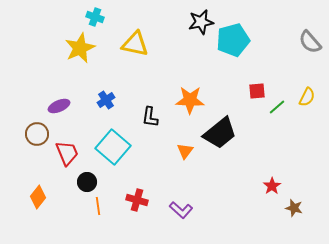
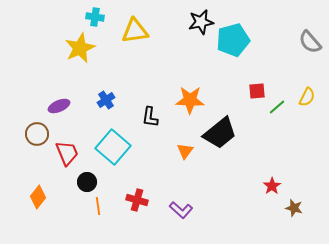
cyan cross: rotated 12 degrees counterclockwise
yellow triangle: moved 13 px up; rotated 20 degrees counterclockwise
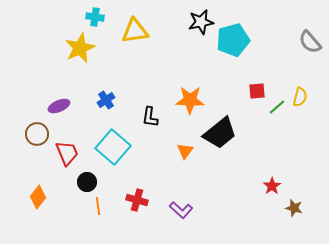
yellow semicircle: moved 7 px left; rotated 12 degrees counterclockwise
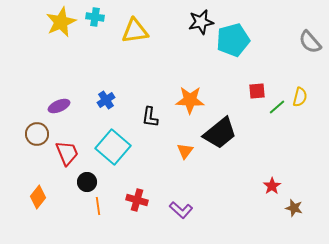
yellow star: moved 19 px left, 26 px up
